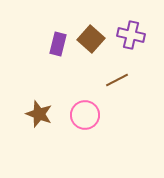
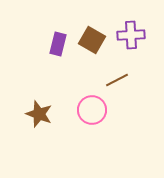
purple cross: rotated 16 degrees counterclockwise
brown square: moved 1 px right, 1 px down; rotated 12 degrees counterclockwise
pink circle: moved 7 px right, 5 px up
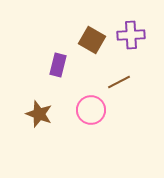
purple rectangle: moved 21 px down
brown line: moved 2 px right, 2 px down
pink circle: moved 1 px left
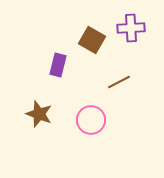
purple cross: moved 7 px up
pink circle: moved 10 px down
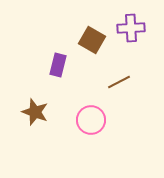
brown star: moved 4 px left, 2 px up
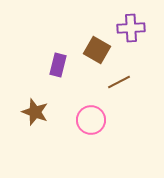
brown square: moved 5 px right, 10 px down
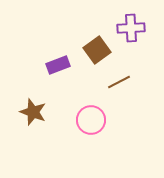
brown square: rotated 24 degrees clockwise
purple rectangle: rotated 55 degrees clockwise
brown star: moved 2 px left
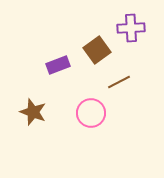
pink circle: moved 7 px up
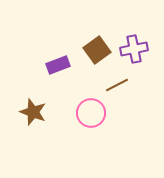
purple cross: moved 3 px right, 21 px down; rotated 8 degrees counterclockwise
brown line: moved 2 px left, 3 px down
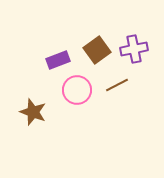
purple rectangle: moved 5 px up
pink circle: moved 14 px left, 23 px up
